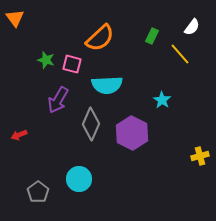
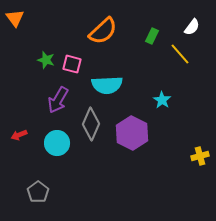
orange semicircle: moved 3 px right, 7 px up
cyan circle: moved 22 px left, 36 px up
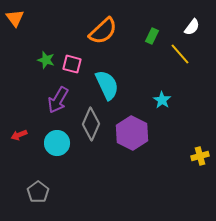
cyan semicircle: rotated 112 degrees counterclockwise
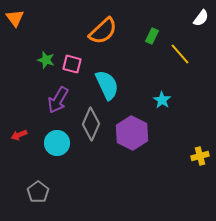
white semicircle: moved 9 px right, 9 px up
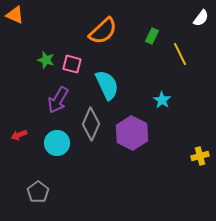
orange triangle: moved 3 px up; rotated 30 degrees counterclockwise
yellow line: rotated 15 degrees clockwise
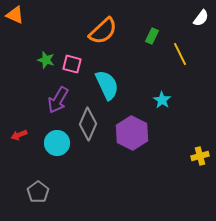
gray diamond: moved 3 px left
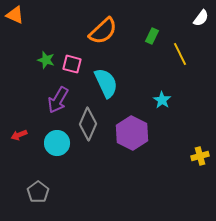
cyan semicircle: moved 1 px left, 2 px up
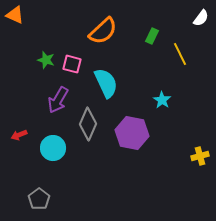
purple hexagon: rotated 16 degrees counterclockwise
cyan circle: moved 4 px left, 5 px down
gray pentagon: moved 1 px right, 7 px down
